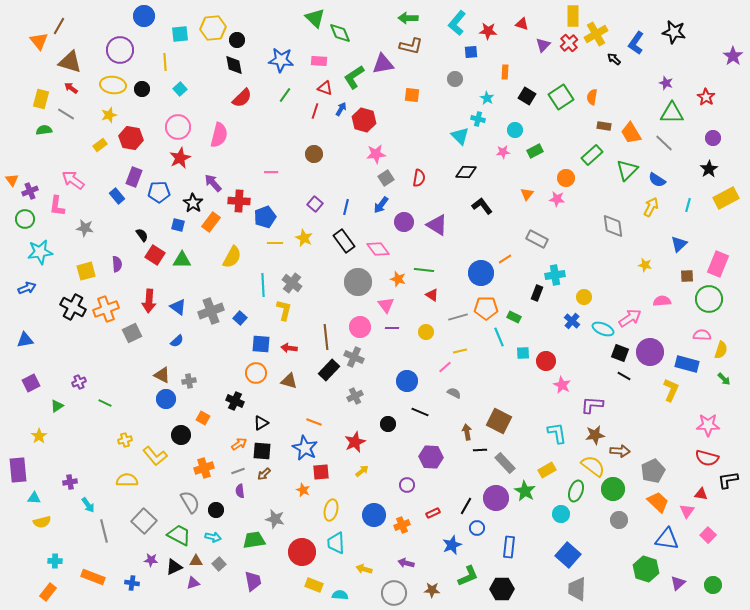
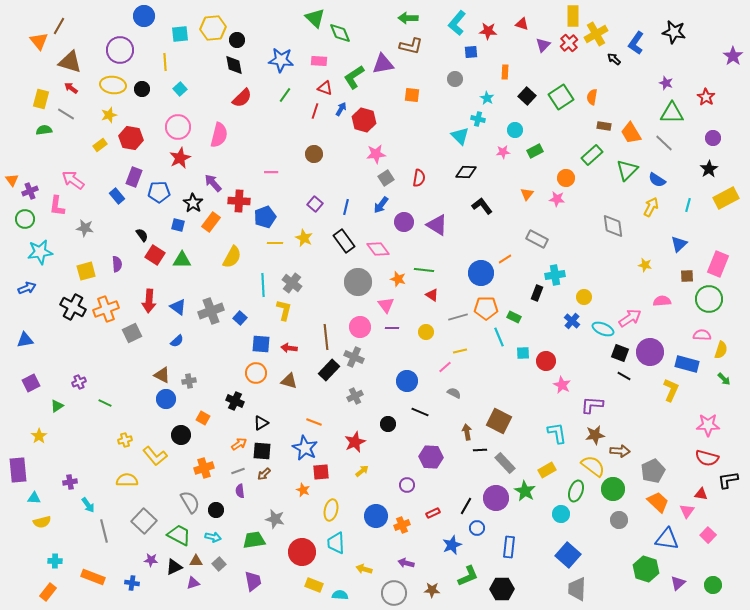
black square at (527, 96): rotated 12 degrees clockwise
blue circle at (374, 515): moved 2 px right, 1 px down
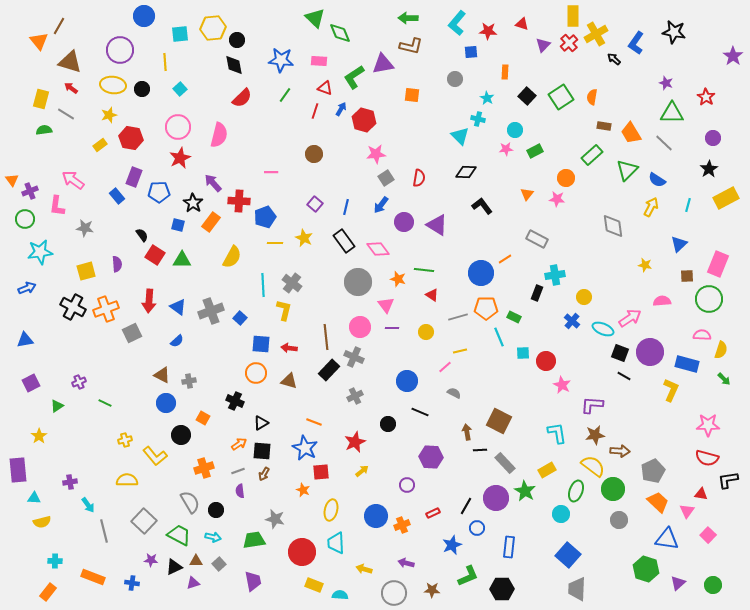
pink star at (503, 152): moved 3 px right, 3 px up
blue circle at (166, 399): moved 4 px down
brown arrow at (264, 474): rotated 16 degrees counterclockwise
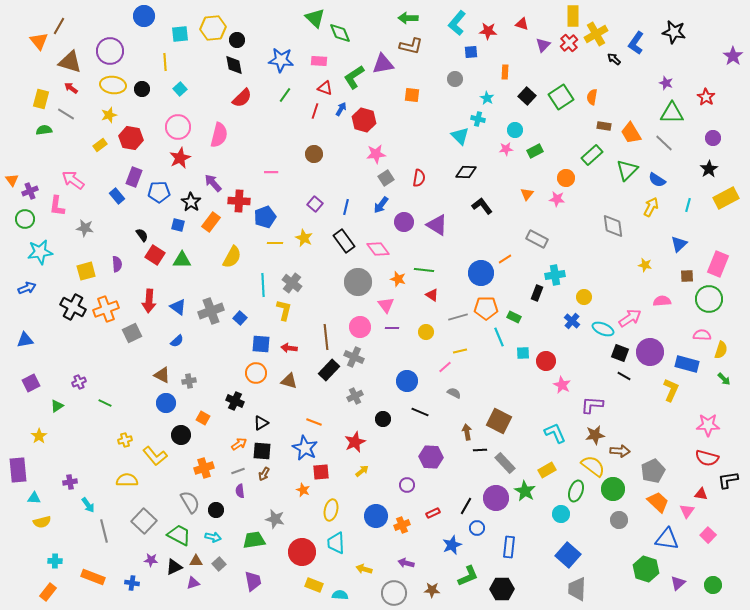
purple circle at (120, 50): moved 10 px left, 1 px down
black star at (193, 203): moved 2 px left, 1 px up
black circle at (388, 424): moved 5 px left, 5 px up
cyan L-shape at (557, 433): moved 2 px left; rotated 15 degrees counterclockwise
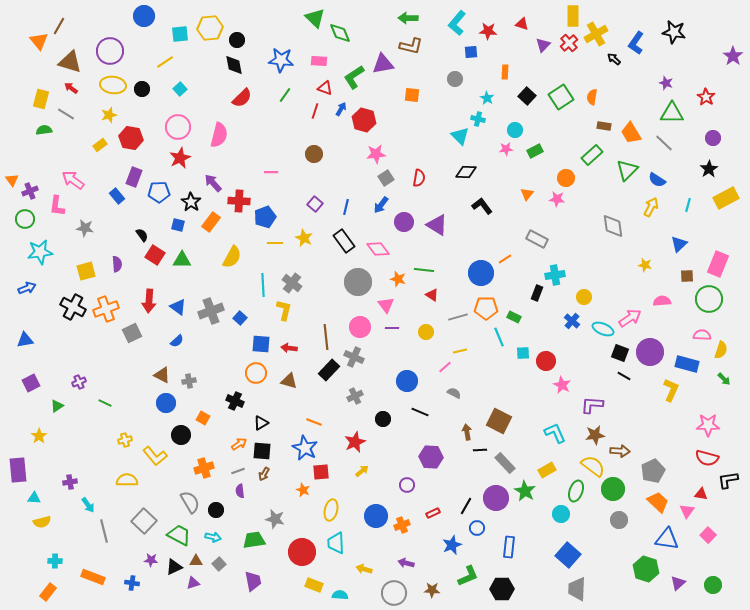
yellow hexagon at (213, 28): moved 3 px left
yellow line at (165, 62): rotated 60 degrees clockwise
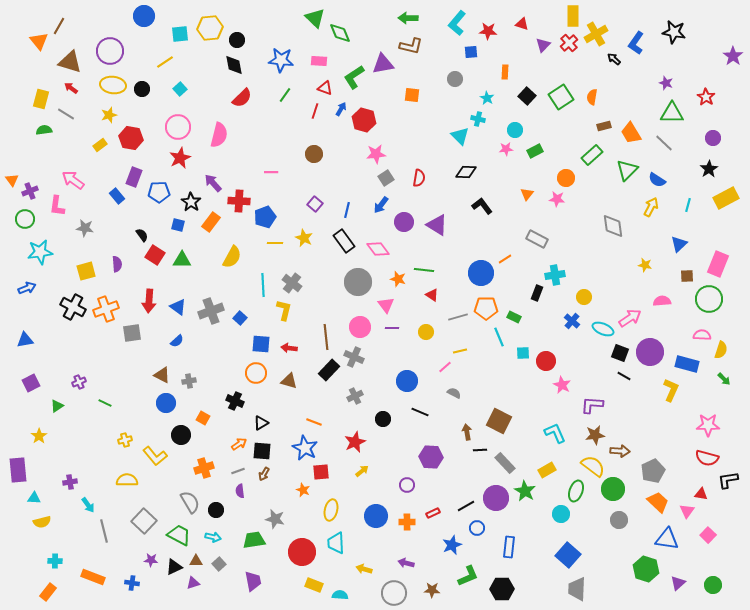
brown rectangle at (604, 126): rotated 24 degrees counterclockwise
blue line at (346, 207): moved 1 px right, 3 px down
gray square at (132, 333): rotated 18 degrees clockwise
black line at (466, 506): rotated 30 degrees clockwise
orange cross at (402, 525): moved 5 px right, 3 px up; rotated 21 degrees clockwise
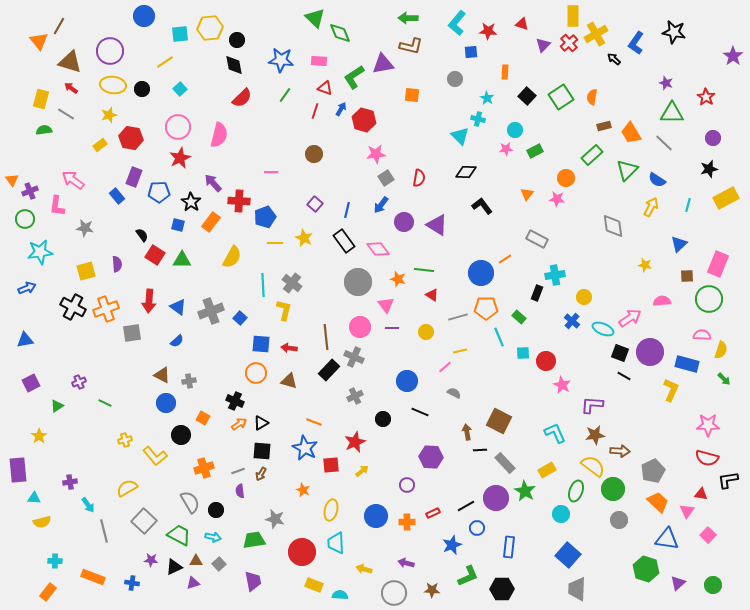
black star at (709, 169): rotated 18 degrees clockwise
green rectangle at (514, 317): moved 5 px right; rotated 16 degrees clockwise
orange arrow at (239, 444): moved 20 px up
red square at (321, 472): moved 10 px right, 7 px up
brown arrow at (264, 474): moved 3 px left
yellow semicircle at (127, 480): moved 8 px down; rotated 30 degrees counterclockwise
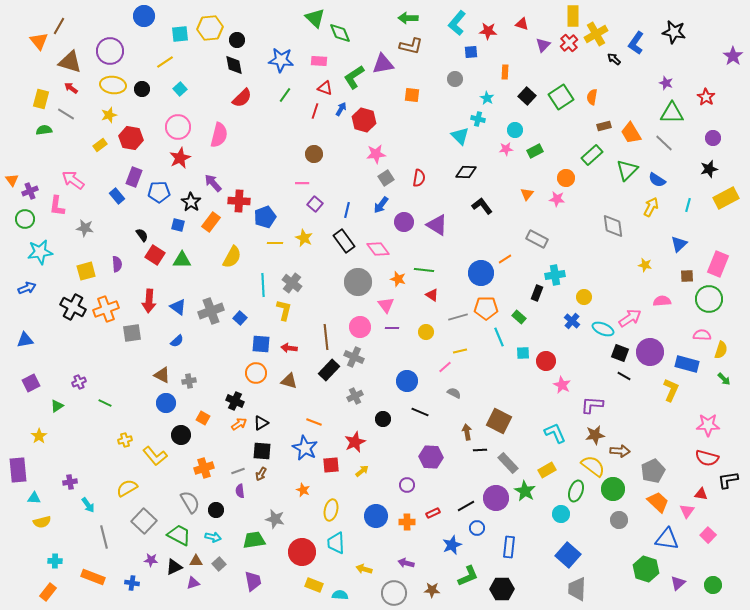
pink line at (271, 172): moved 31 px right, 11 px down
gray rectangle at (505, 463): moved 3 px right
gray line at (104, 531): moved 6 px down
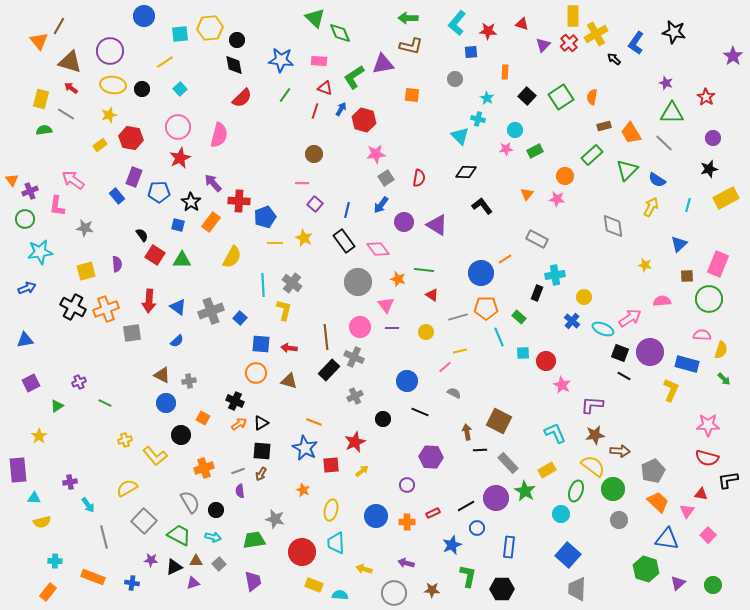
orange circle at (566, 178): moved 1 px left, 2 px up
green L-shape at (468, 576): rotated 55 degrees counterclockwise
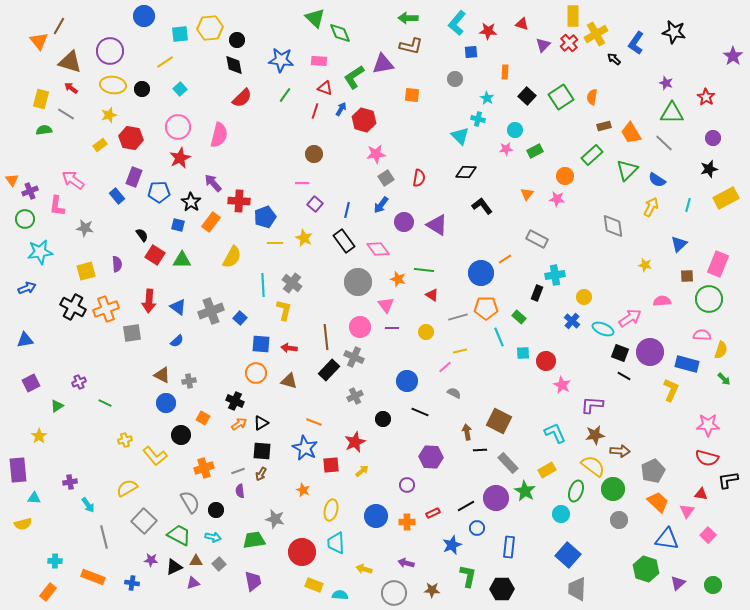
yellow semicircle at (42, 522): moved 19 px left, 2 px down
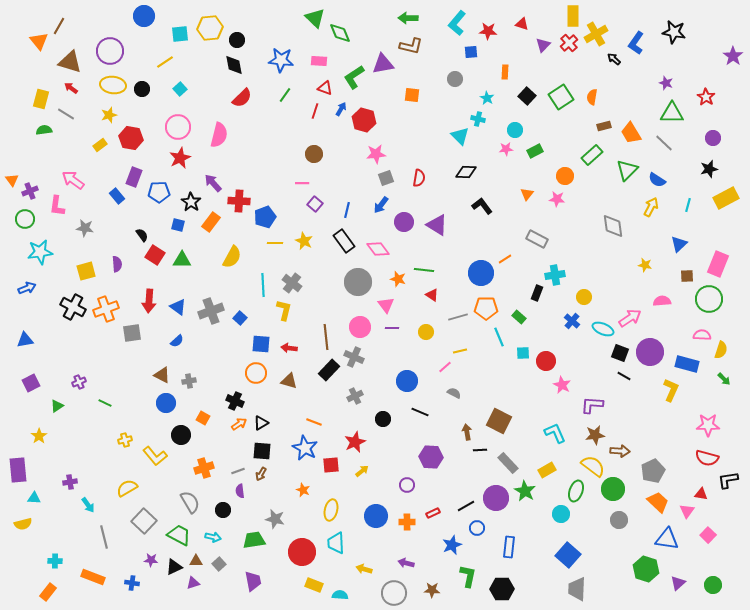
gray square at (386, 178): rotated 14 degrees clockwise
yellow star at (304, 238): moved 3 px down
black circle at (216, 510): moved 7 px right
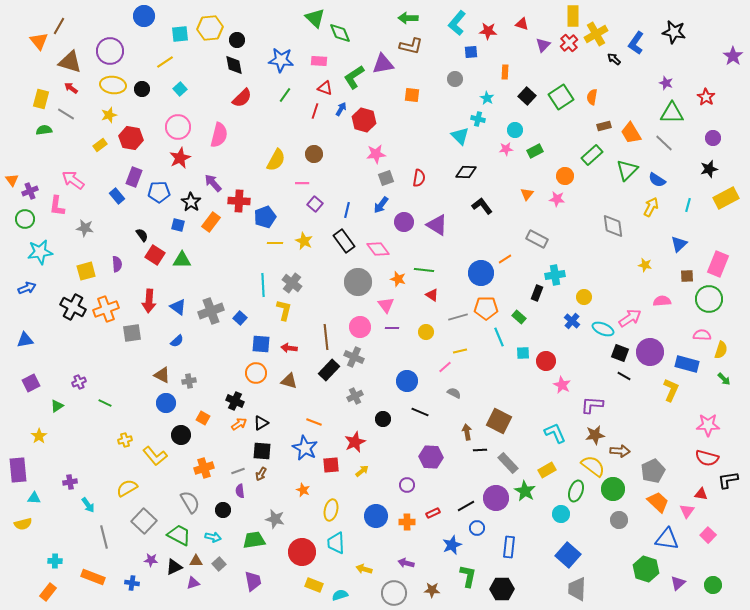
yellow semicircle at (232, 257): moved 44 px right, 97 px up
cyan semicircle at (340, 595): rotated 21 degrees counterclockwise
